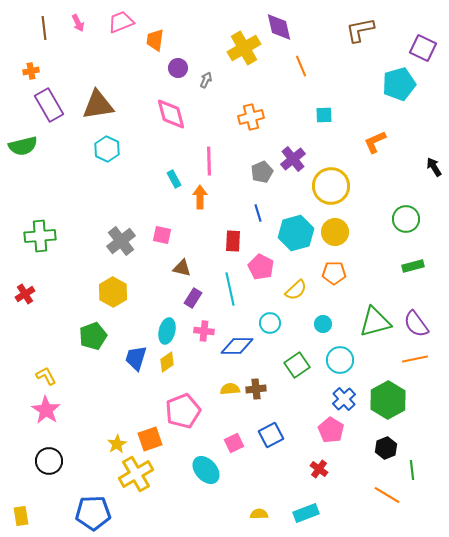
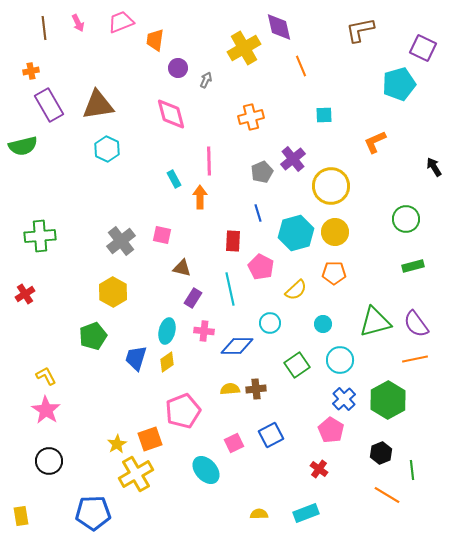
black hexagon at (386, 448): moved 5 px left, 5 px down
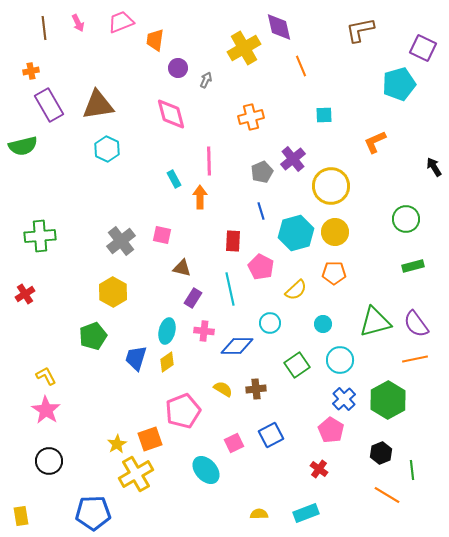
blue line at (258, 213): moved 3 px right, 2 px up
yellow semicircle at (230, 389): moved 7 px left; rotated 36 degrees clockwise
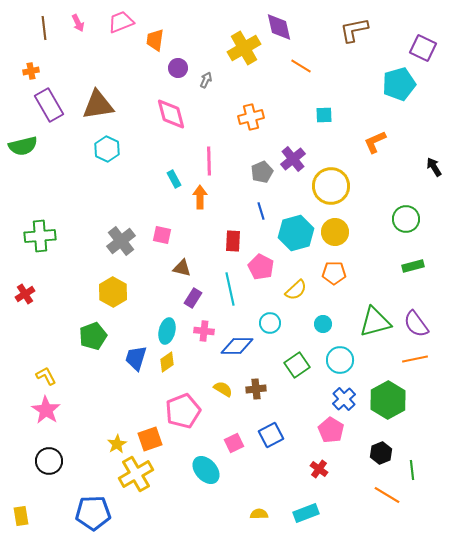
brown L-shape at (360, 30): moved 6 px left
orange line at (301, 66): rotated 35 degrees counterclockwise
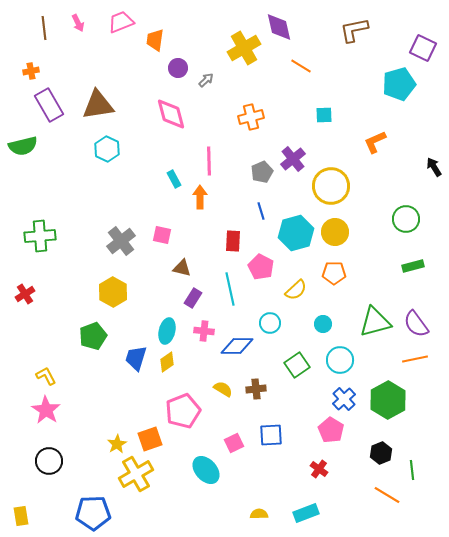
gray arrow at (206, 80): rotated 21 degrees clockwise
blue square at (271, 435): rotated 25 degrees clockwise
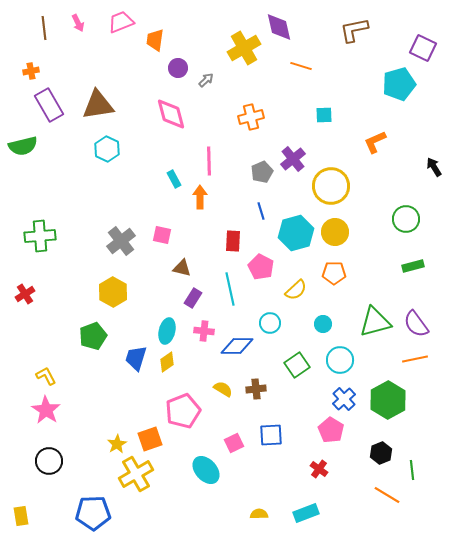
orange line at (301, 66): rotated 15 degrees counterclockwise
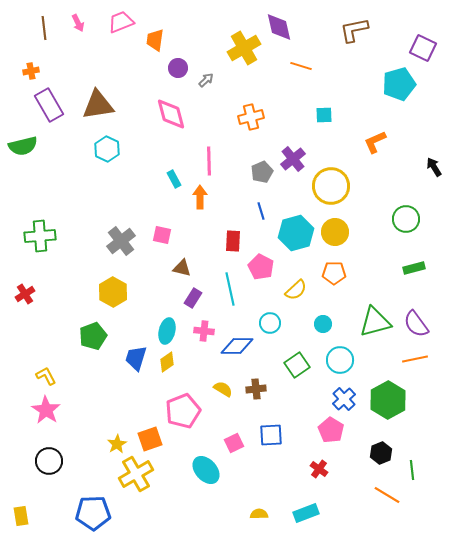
green rectangle at (413, 266): moved 1 px right, 2 px down
